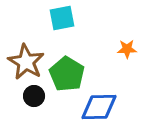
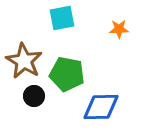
orange star: moved 8 px left, 20 px up
brown star: moved 2 px left, 1 px up
green pentagon: rotated 20 degrees counterclockwise
blue diamond: moved 2 px right
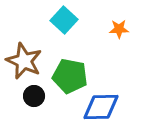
cyan square: moved 2 px right, 2 px down; rotated 36 degrees counterclockwise
brown star: rotated 6 degrees counterclockwise
green pentagon: moved 3 px right, 2 px down
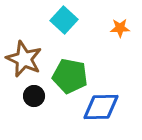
orange star: moved 1 px right, 1 px up
brown star: moved 2 px up
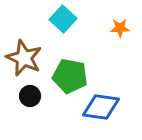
cyan square: moved 1 px left, 1 px up
brown star: moved 1 px up
black circle: moved 4 px left
blue diamond: rotated 9 degrees clockwise
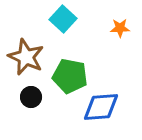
brown star: moved 2 px right, 1 px up
black circle: moved 1 px right, 1 px down
blue diamond: rotated 12 degrees counterclockwise
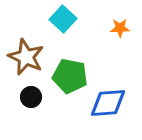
blue diamond: moved 7 px right, 4 px up
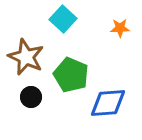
green pentagon: moved 1 px right, 1 px up; rotated 12 degrees clockwise
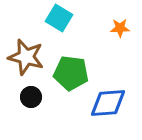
cyan square: moved 4 px left, 1 px up; rotated 12 degrees counterclockwise
brown star: rotated 9 degrees counterclockwise
green pentagon: moved 2 px up; rotated 16 degrees counterclockwise
